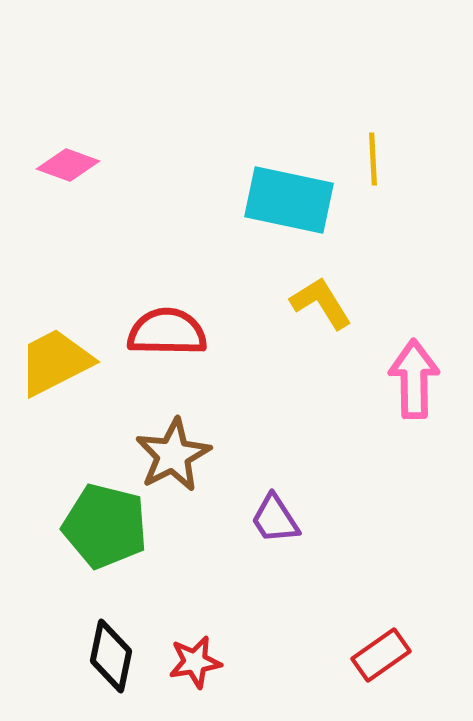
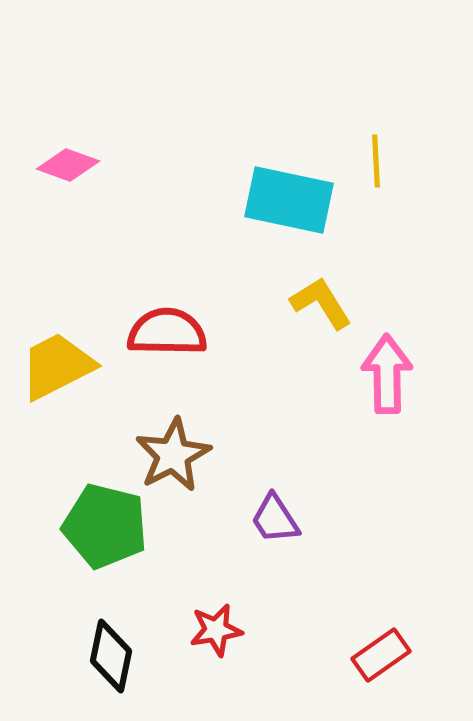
yellow line: moved 3 px right, 2 px down
yellow trapezoid: moved 2 px right, 4 px down
pink arrow: moved 27 px left, 5 px up
red star: moved 21 px right, 32 px up
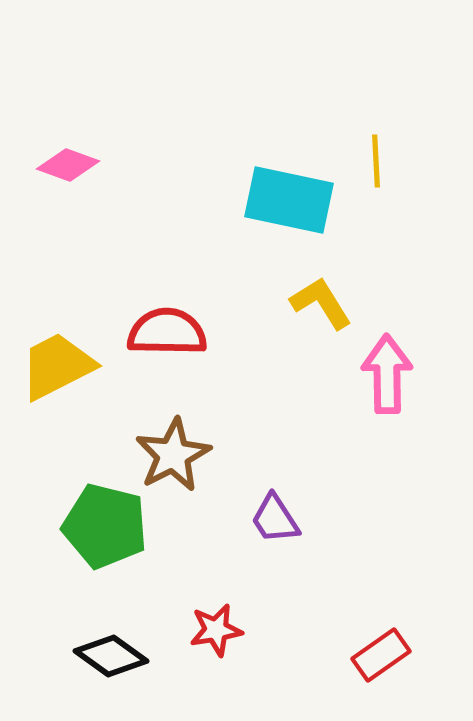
black diamond: rotated 66 degrees counterclockwise
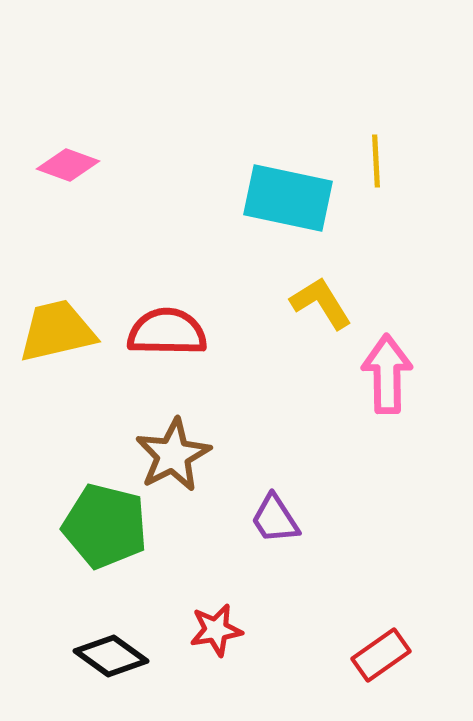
cyan rectangle: moved 1 px left, 2 px up
yellow trapezoid: moved 35 px up; rotated 14 degrees clockwise
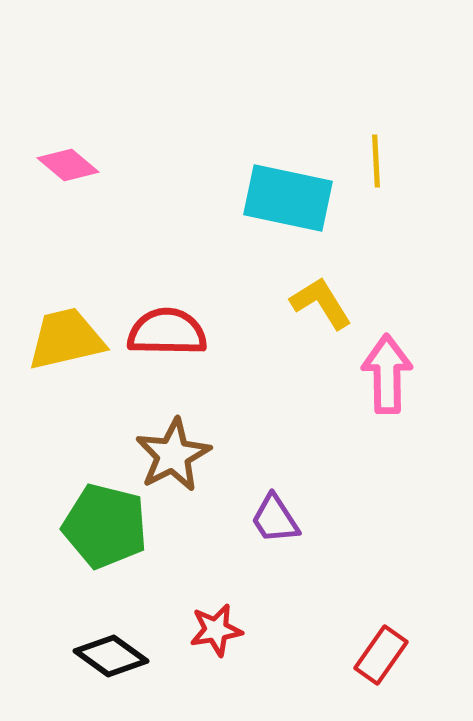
pink diamond: rotated 20 degrees clockwise
yellow trapezoid: moved 9 px right, 8 px down
red rectangle: rotated 20 degrees counterclockwise
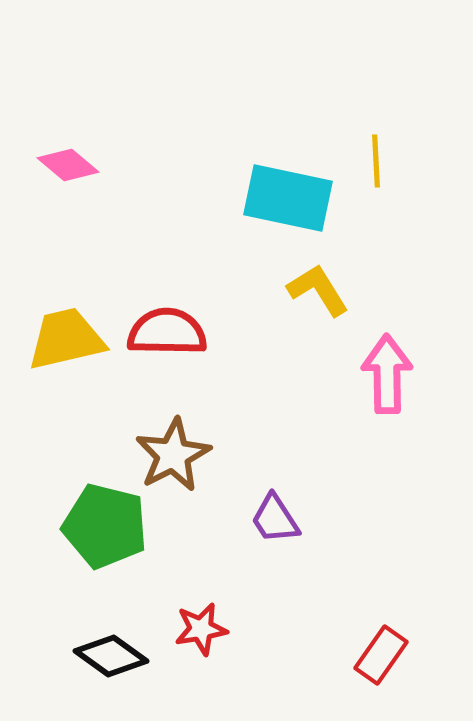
yellow L-shape: moved 3 px left, 13 px up
red star: moved 15 px left, 1 px up
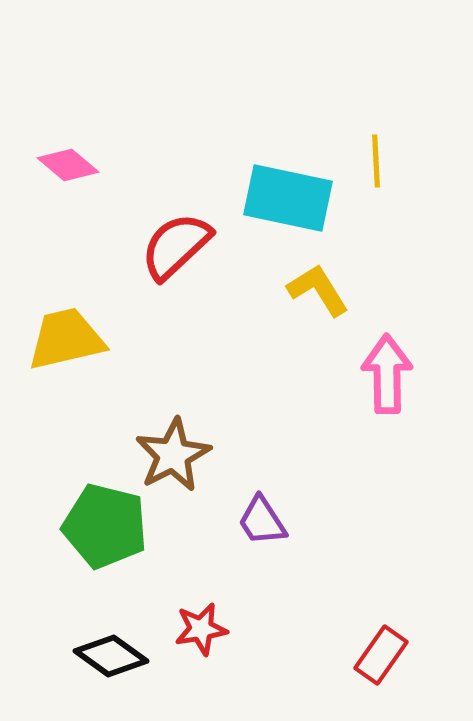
red semicircle: moved 9 px right, 86 px up; rotated 44 degrees counterclockwise
purple trapezoid: moved 13 px left, 2 px down
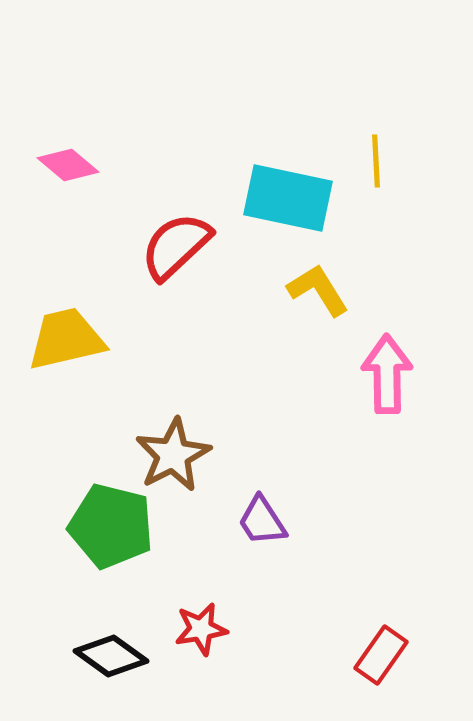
green pentagon: moved 6 px right
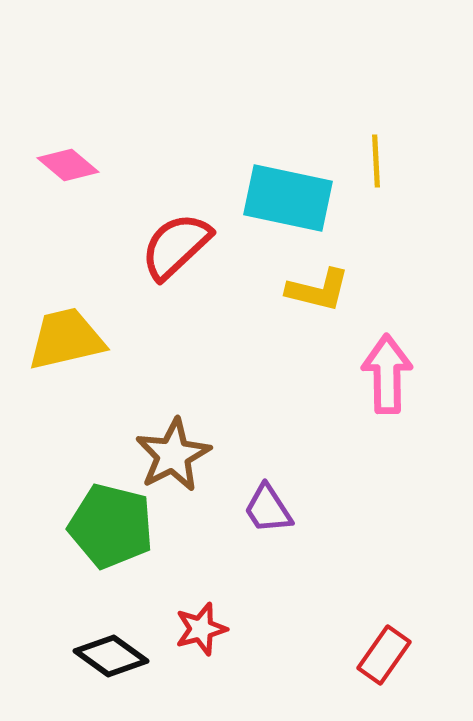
yellow L-shape: rotated 136 degrees clockwise
purple trapezoid: moved 6 px right, 12 px up
red star: rotated 6 degrees counterclockwise
red rectangle: moved 3 px right
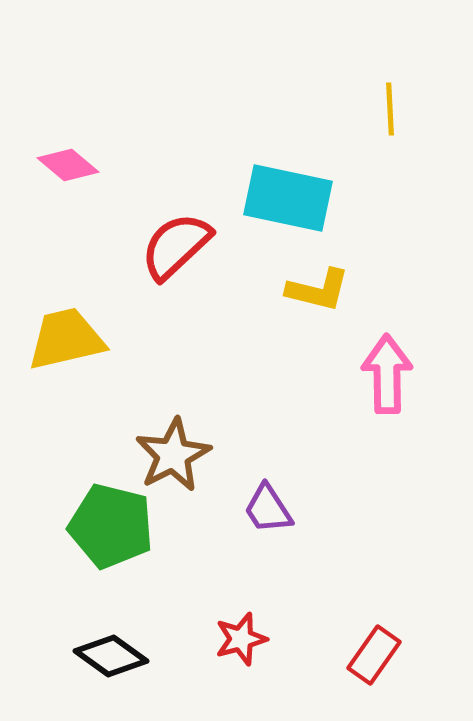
yellow line: moved 14 px right, 52 px up
red star: moved 40 px right, 10 px down
red rectangle: moved 10 px left
